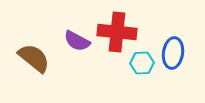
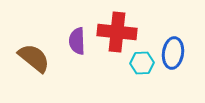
purple semicircle: rotated 60 degrees clockwise
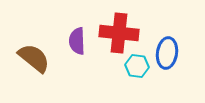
red cross: moved 2 px right, 1 px down
blue ellipse: moved 6 px left
cyan hexagon: moved 5 px left, 3 px down; rotated 10 degrees clockwise
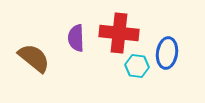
purple semicircle: moved 1 px left, 3 px up
